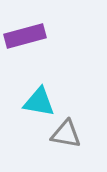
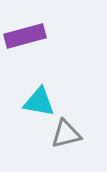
gray triangle: rotated 24 degrees counterclockwise
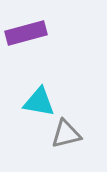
purple rectangle: moved 1 px right, 3 px up
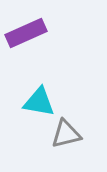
purple rectangle: rotated 9 degrees counterclockwise
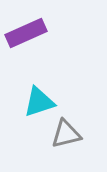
cyan triangle: rotated 28 degrees counterclockwise
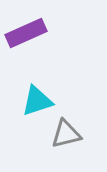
cyan triangle: moved 2 px left, 1 px up
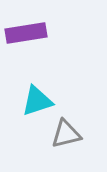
purple rectangle: rotated 15 degrees clockwise
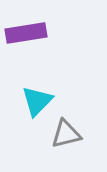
cyan triangle: rotated 28 degrees counterclockwise
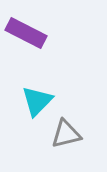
purple rectangle: rotated 36 degrees clockwise
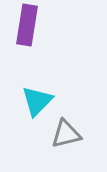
purple rectangle: moved 1 px right, 8 px up; rotated 72 degrees clockwise
